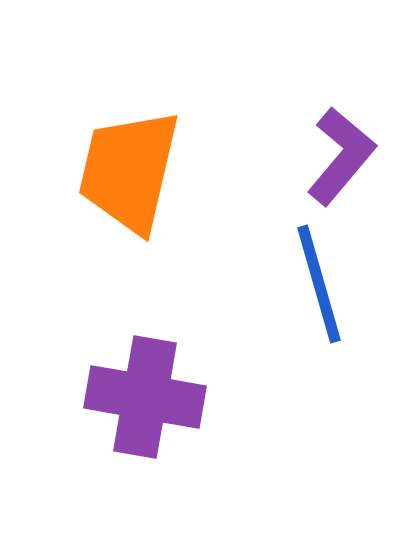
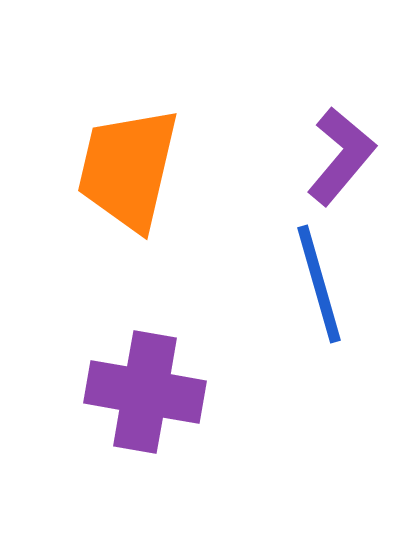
orange trapezoid: moved 1 px left, 2 px up
purple cross: moved 5 px up
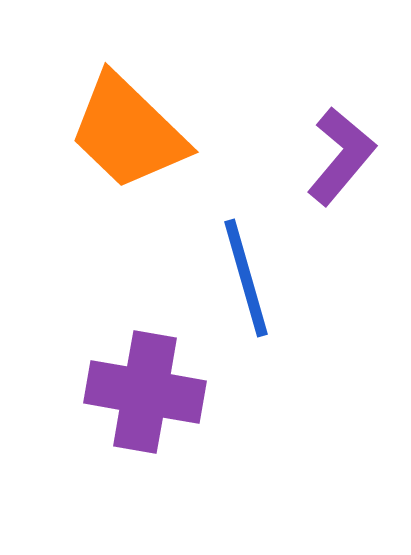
orange trapezoid: moved 37 px up; rotated 59 degrees counterclockwise
blue line: moved 73 px left, 6 px up
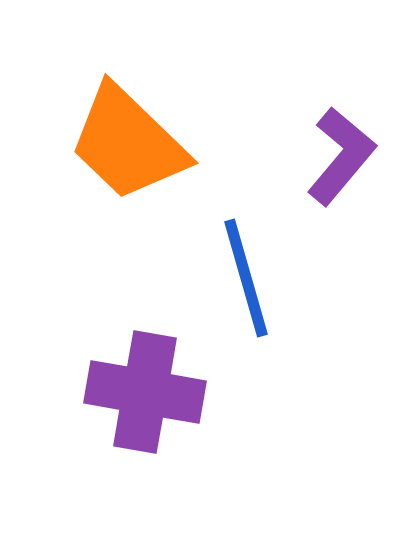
orange trapezoid: moved 11 px down
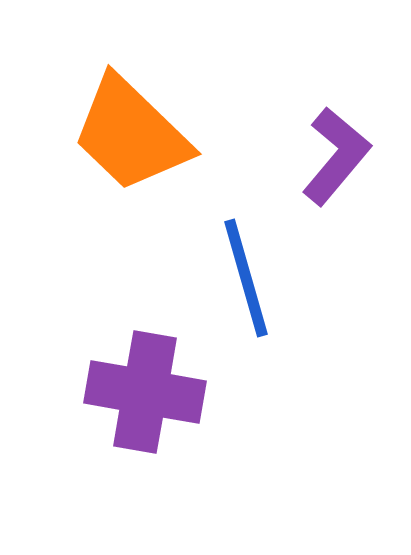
orange trapezoid: moved 3 px right, 9 px up
purple L-shape: moved 5 px left
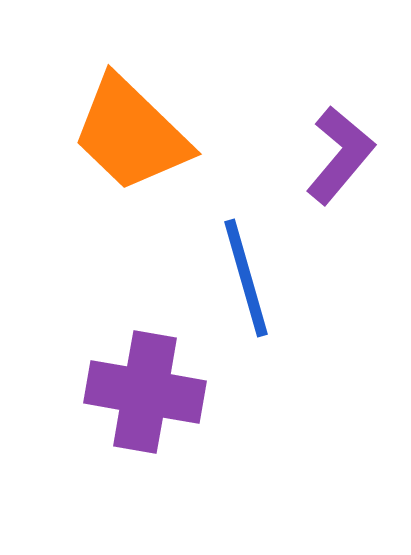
purple L-shape: moved 4 px right, 1 px up
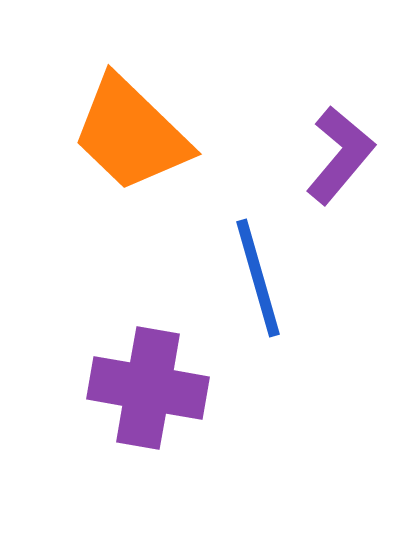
blue line: moved 12 px right
purple cross: moved 3 px right, 4 px up
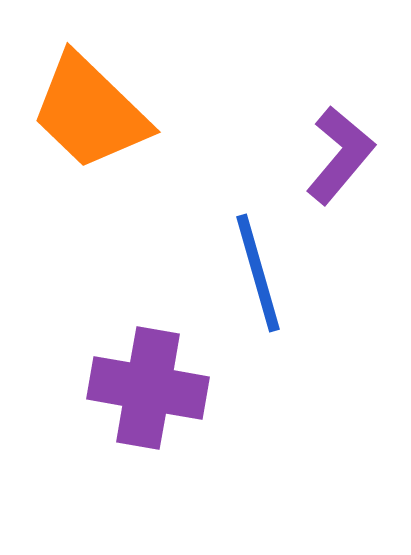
orange trapezoid: moved 41 px left, 22 px up
blue line: moved 5 px up
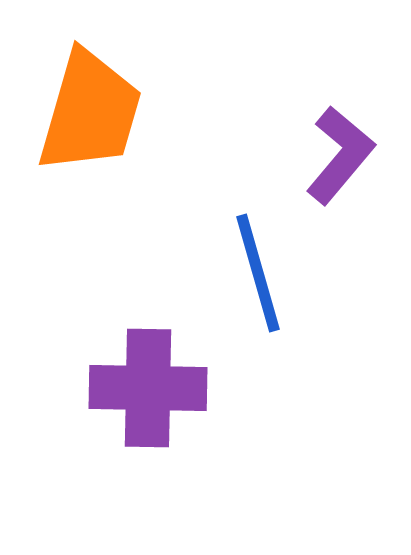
orange trapezoid: rotated 118 degrees counterclockwise
purple cross: rotated 9 degrees counterclockwise
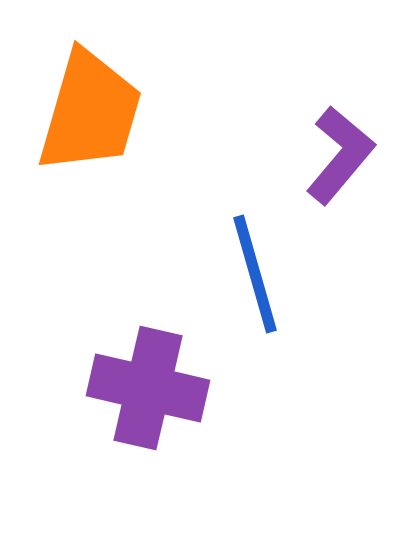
blue line: moved 3 px left, 1 px down
purple cross: rotated 12 degrees clockwise
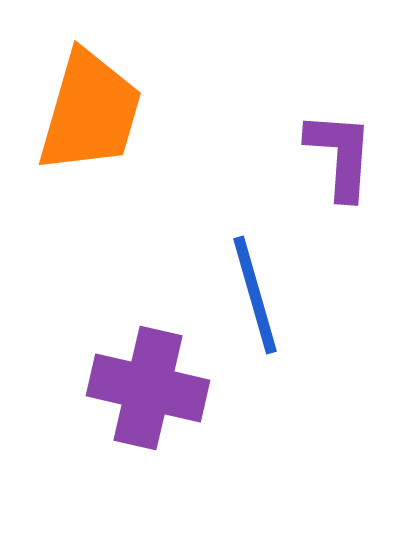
purple L-shape: rotated 36 degrees counterclockwise
blue line: moved 21 px down
